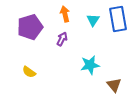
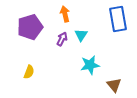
cyan triangle: moved 12 px left, 15 px down
yellow semicircle: rotated 104 degrees counterclockwise
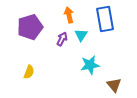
orange arrow: moved 4 px right, 1 px down
blue rectangle: moved 13 px left
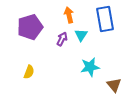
cyan star: moved 2 px down
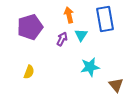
brown triangle: moved 2 px right
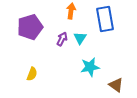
orange arrow: moved 2 px right, 4 px up; rotated 21 degrees clockwise
cyan triangle: moved 1 px left, 3 px down
yellow semicircle: moved 3 px right, 2 px down
brown triangle: rotated 14 degrees counterclockwise
